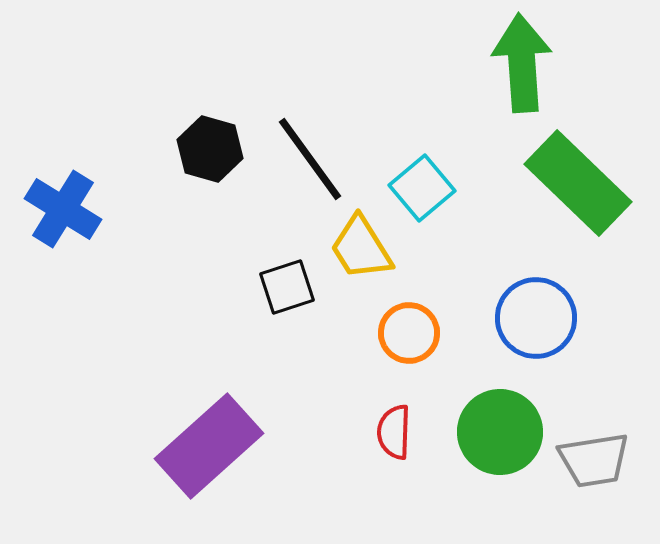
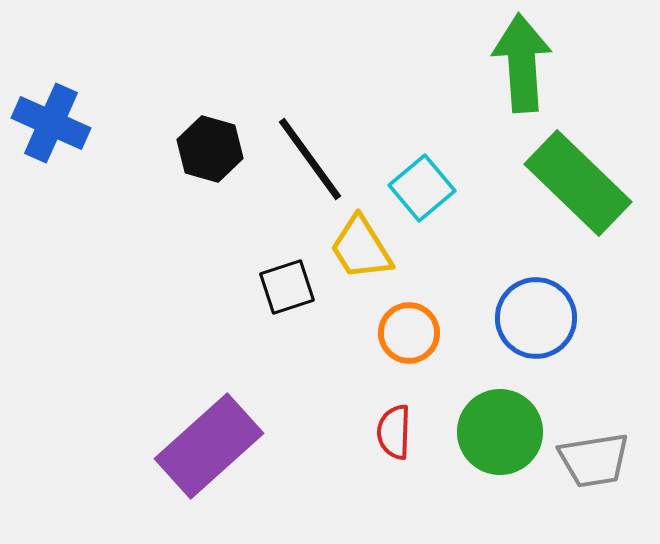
blue cross: moved 12 px left, 86 px up; rotated 8 degrees counterclockwise
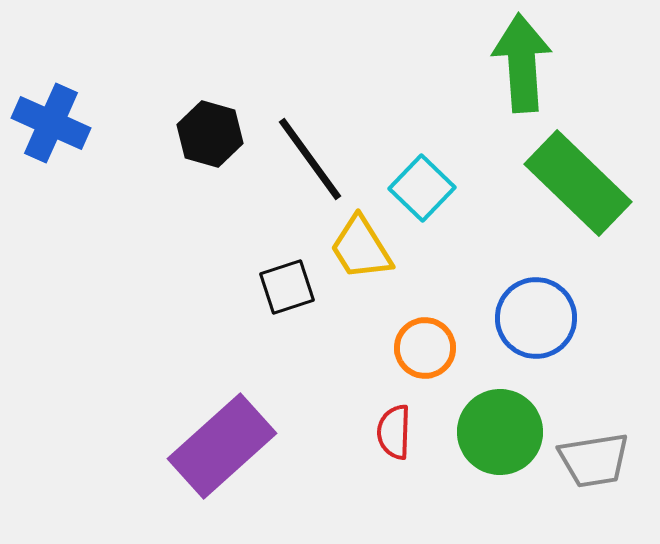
black hexagon: moved 15 px up
cyan square: rotated 6 degrees counterclockwise
orange circle: moved 16 px right, 15 px down
purple rectangle: moved 13 px right
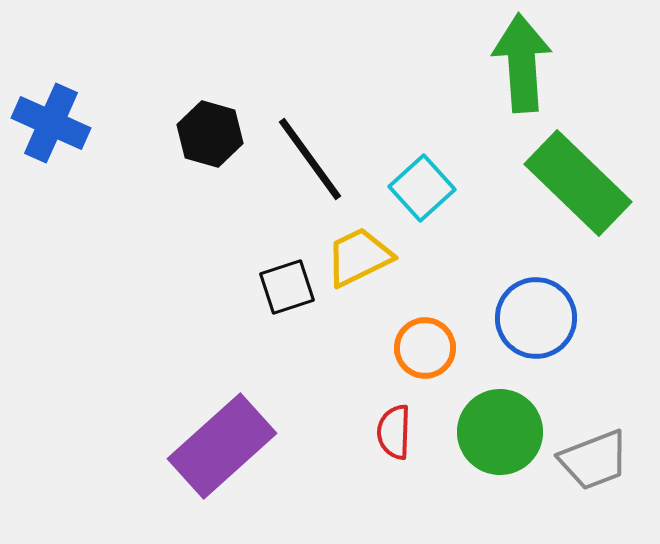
cyan square: rotated 4 degrees clockwise
yellow trapezoid: moved 2 px left, 9 px down; rotated 96 degrees clockwise
gray trapezoid: rotated 12 degrees counterclockwise
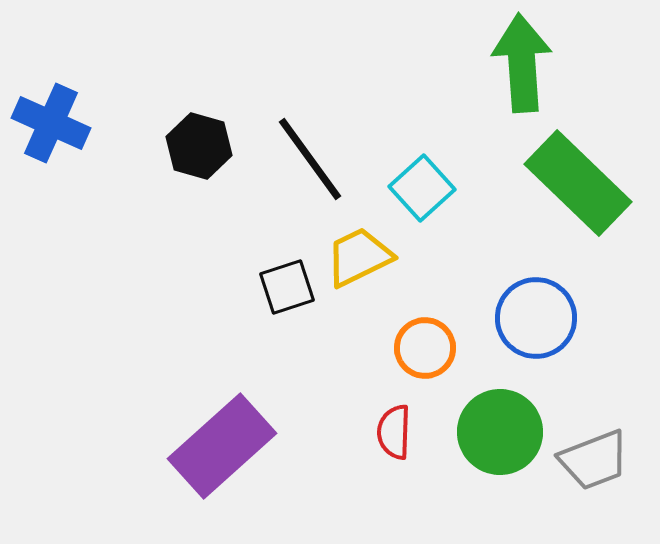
black hexagon: moved 11 px left, 12 px down
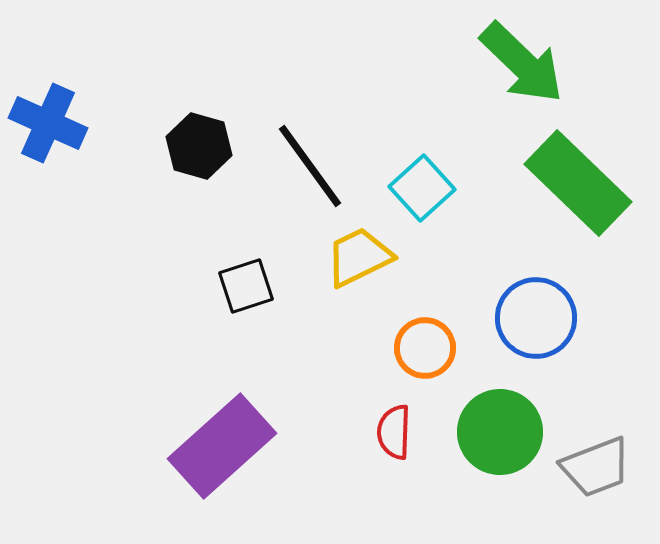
green arrow: rotated 138 degrees clockwise
blue cross: moved 3 px left
black line: moved 7 px down
black square: moved 41 px left, 1 px up
gray trapezoid: moved 2 px right, 7 px down
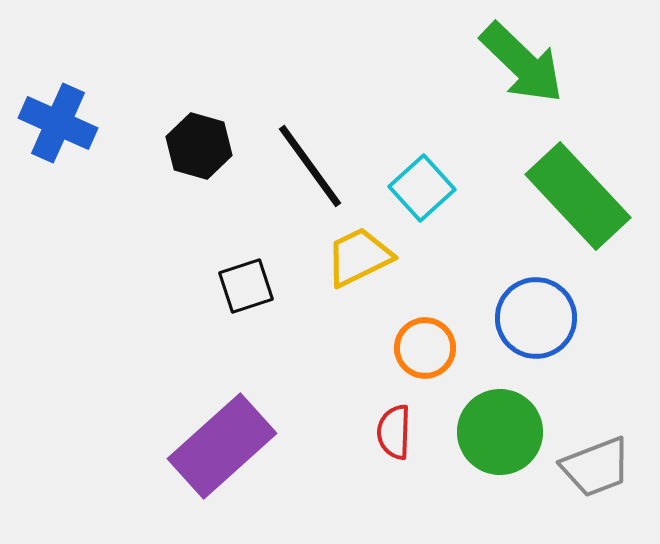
blue cross: moved 10 px right
green rectangle: moved 13 px down; rotated 3 degrees clockwise
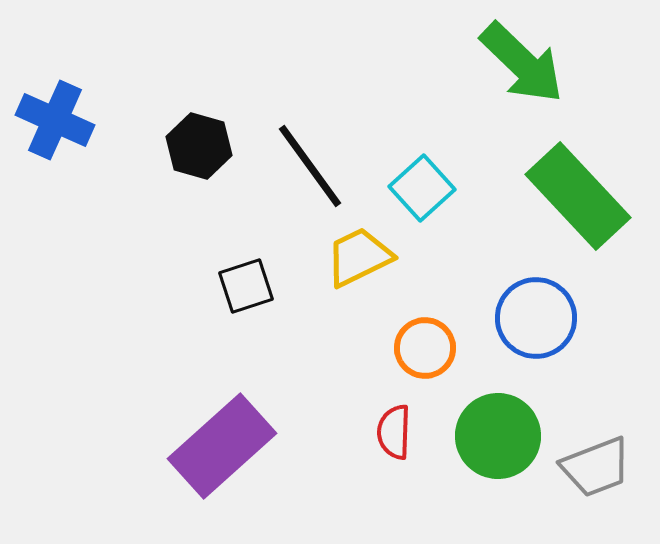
blue cross: moved 3 px left, 3 px up
green circle: moved 2 px left, 4 px down
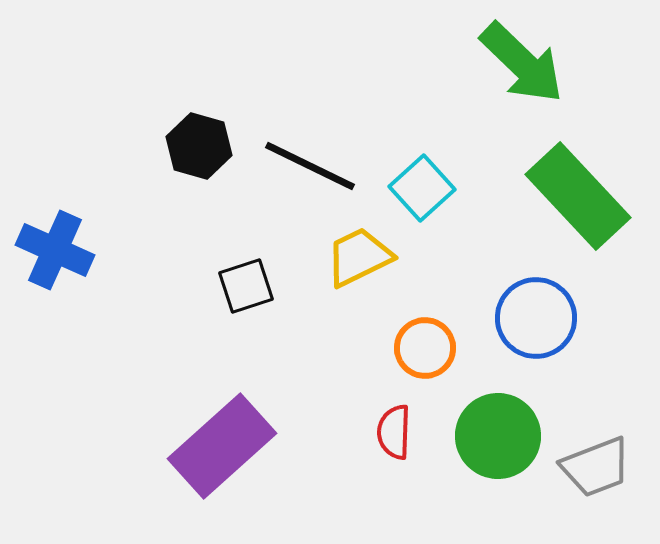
blue cross: moved 130 px down
black line: rotated 28 degrees counterclockwise
